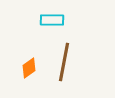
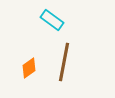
cyan rectangle: rotated 35 degrees clockwise
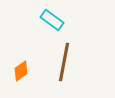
orange diamond: moved 8 px left, 3 px down
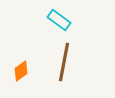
cyan rectangle: moved 7 px right
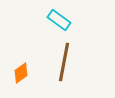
orange diamond: moved 2 px down
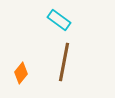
orange diamond: rotated 15 degrees counterclockwise
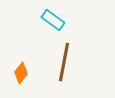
cyan rectangle: moved 6 px left
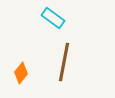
cyan rectangle: moved 2 px up
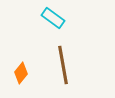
brown line: moved 1 px left, 3 px down; rotated 21 degrees counterclockwise
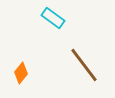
brown line: moved 21 px right; rotated 27 degrees counterclockwise
